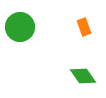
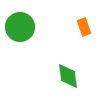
green diamond: moved 15 px left; rotated 28 degrees clockwise
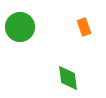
green diamond: moved 2 px down
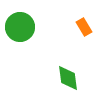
orange rectangle: rotated 12 degrees counterclockwise
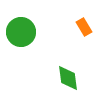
green circle: moved 1 px right, 5 px down
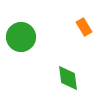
green circle: moved 5 px down
